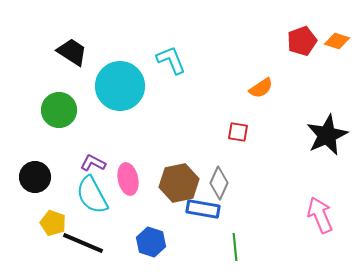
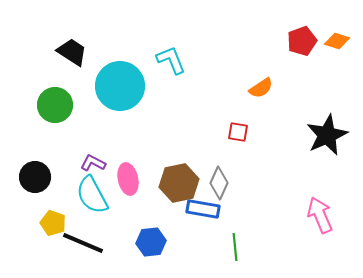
green circle: moved 4 px left, 5 px up
blue hexagon: rotated 24 degrees counterclockwise
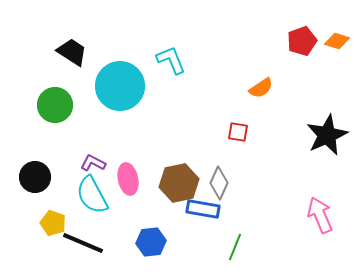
green line: rotated 28 degrees clockwise
